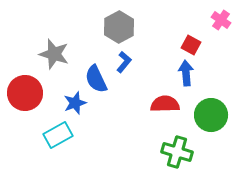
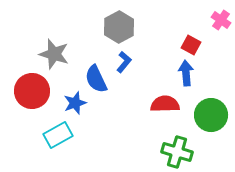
red circle: moved 7 px right, 2 px up
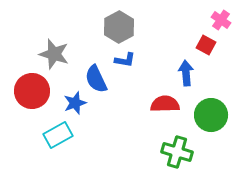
red square: moved 15 px right
blue L-shape: moved 1 px right, 2 px up; rotated 60 degrees clockwise
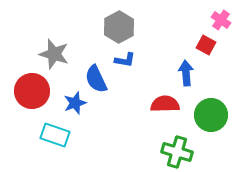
cyan rectangle: moved 3 px left; rotated 48 degrees clockwise
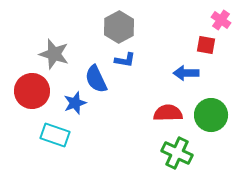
red square: rotated 18 degrees counterclockwise
blue arrow: rotated 85 degrees counterclockwise
red semicircle: moved 3 px right, 9 px down
green cross: moved 1 px down; rotated 8 degrees clockwise
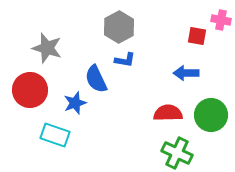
pink cross: rotated 24 degrees counterclockwise
red square: moved 9 px left, 9 px up
gray star: moved 7 px left, 6 px up
red circle: moved 2 px left, 1 px up
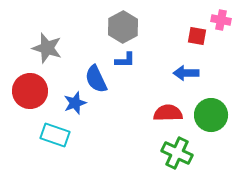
gray hexagon: moved 4 px right
blue L-shape: rotated 10 degrees counterclockwise
red circle: moved 1 px down
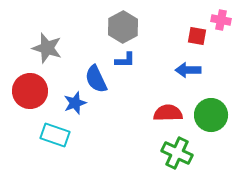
blue arrow: moved 2 px right, 3 px up
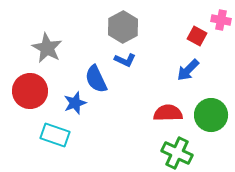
red square: rotated 18 degrees clockwise
gray star: rotated 12 degrees clockwise
blue L-shape: rotated 25 degrees clockwise
blue arrow: rotated 45 degrees counterclockwise
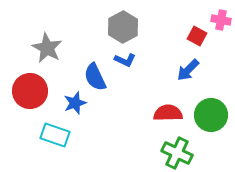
blue semicircle: moved 1 px left, 2 px up
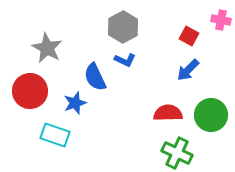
red square: moved 8 px left
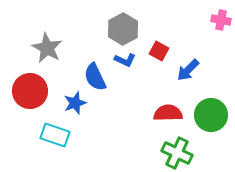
gray hexagon: moved 2 px down
red square: moved 30 px left, 15 px down
